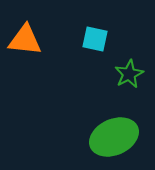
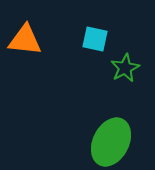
green star: moved 4 px left, 6 px up
green ellipse: moved 3 px left, 5 px down; rotated 39 degrees counterclockwise
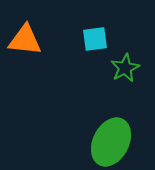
cyan square: rotated 20 degrees counterclockwise
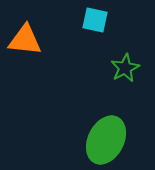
cyan square: moved 19 px up; rotated 20 degrees clockwise
green ellipse: moved 5 px left, 2 px up
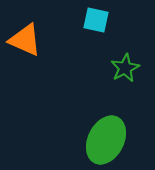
cyan square: moved 1 px right
orange triangle: rotated 18 degrees clockwise
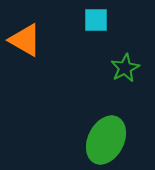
cyan square: rotated 12 degrees counterclockwise
orange triangle: rotated 6 degrees clockwise
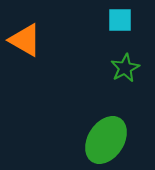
cyan square: moved 24 px right
green ellipse: rotated 6 degrees clockwise
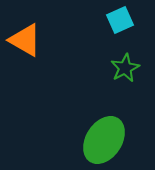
cyan square: rotated 24 degrees counterclockwise
green ellipse: moved 2 px left
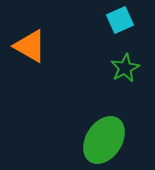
orange triangle: moved 5 px right, 6 px down
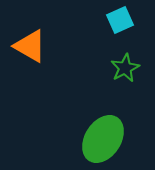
green ellipse: moved 1 px left, 1 px up
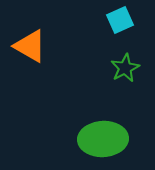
green ellipse: rotated 54 degrees clockwise
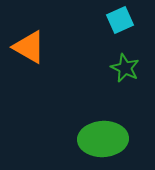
orange triangle: moved 1 px left, 1 px down
green star: rotated 20 degrees counterclockwise
